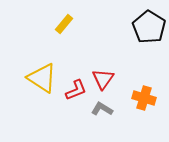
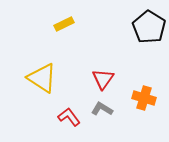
yellow rectangle: rotated 24 degrees clockwise
red L-shape: moved 7 px left, 27 px down; rotated 105 degrees counterclockwise
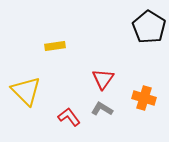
yellow rectangle: moved 9 px left, 22 px down; rotated 18 degrees clockwise
yellow triangle: moved 16 px left, 13 px down; rotated 12 degrees clockwise
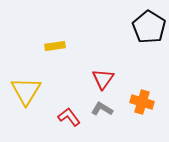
yellow triangle: rotated 16 degrees clockwise
orange cross: moved 2 px left, 4 px down
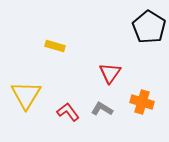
yellow rectangle: rotated 24 degrees clockwise
red triangle: moved 7 px right, 6 px up
yellow triangle: moved 4 px down
red L-shape: moved 1 px left, 5 px up
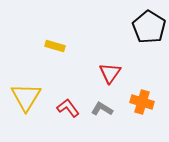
yellow triangle: moved 2 px down
red L-shape: moved 4 px up
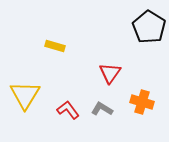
yellow triangle: moved 1 px left, 2 px up
red L-shape: moved 2 px down
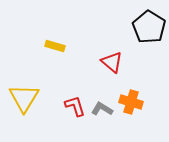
red triangle: moved 2 px right, 11 px up; rotated 25 degrees counterclockwise
yellow triangle: moved 1 px left, 3 px down
orange cross: moved 11 px left
red L-shape: moved 7 px right, 4 px up; rotated 20 degrees clockwise
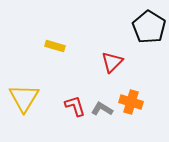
red triangle: rotated 35 degrees clockwise
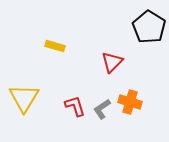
orange cross: moved 1 px left
gray L-shape: rotated 65 degrees counterclockwise
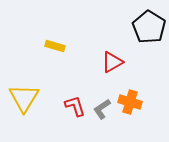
red triangle: rotated 15 degrees clockwise
